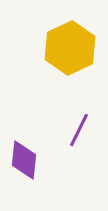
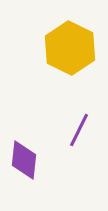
yellow hexagon: rotated 9 degrees counterclockwise
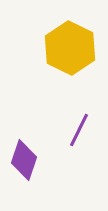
purple diamond: rotated 12 degrees clockwise
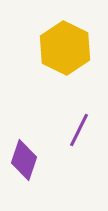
yellow hexagon: moved 5 px left
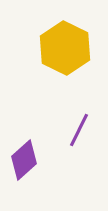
purple diamond: rotated 30 degrees clockwise
